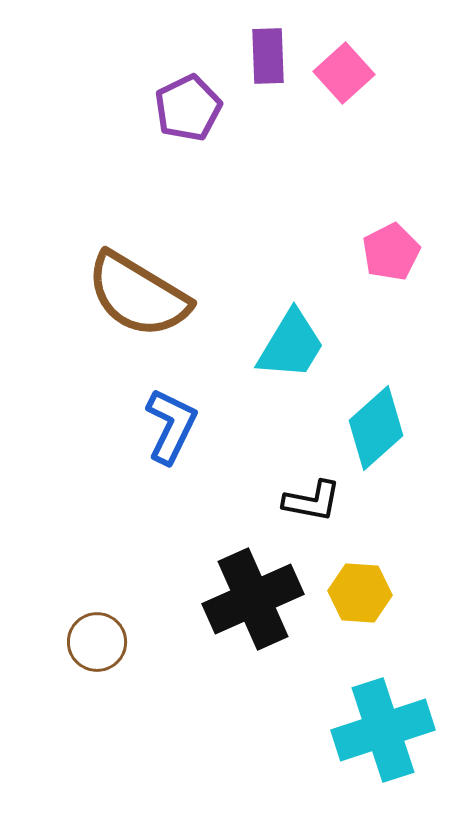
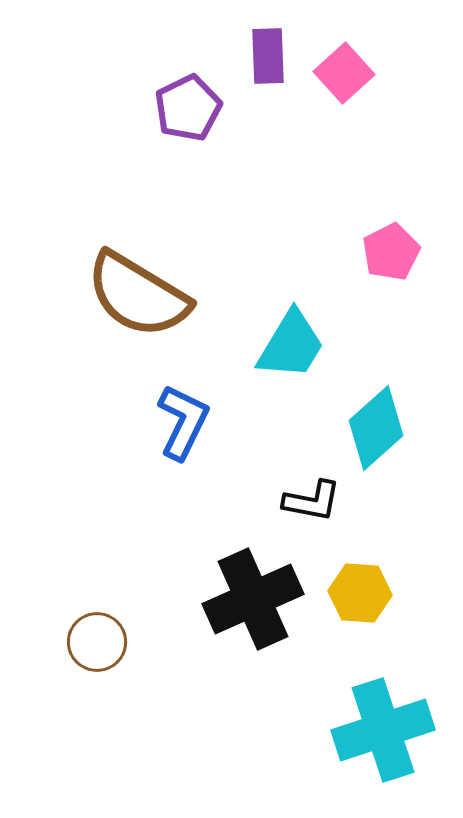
blue L-shape: moved 12 px right, 4 px up
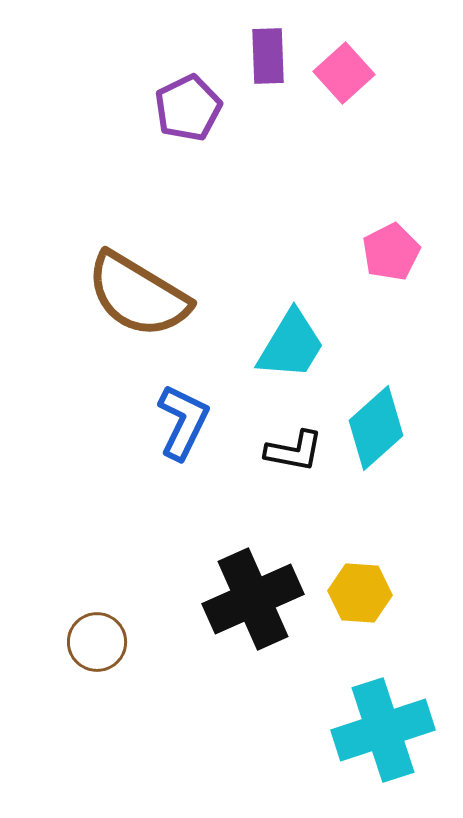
black L-shape: moved 18 px left, 50 px up
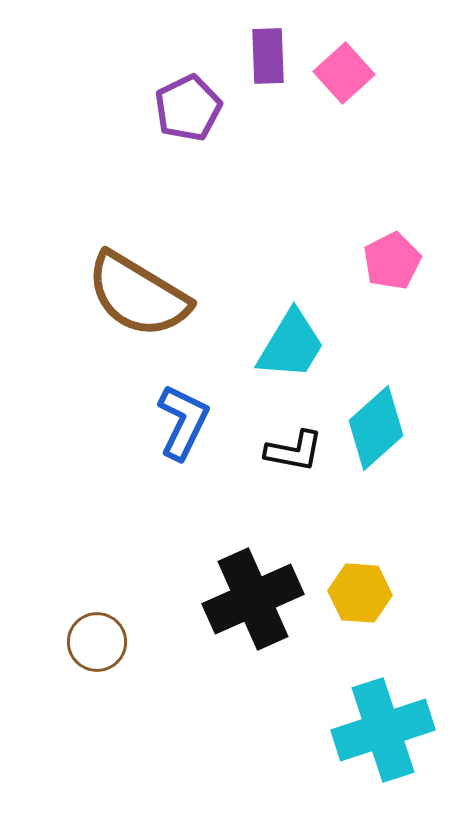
pink pentagon: moved 1 px right, 9 px down
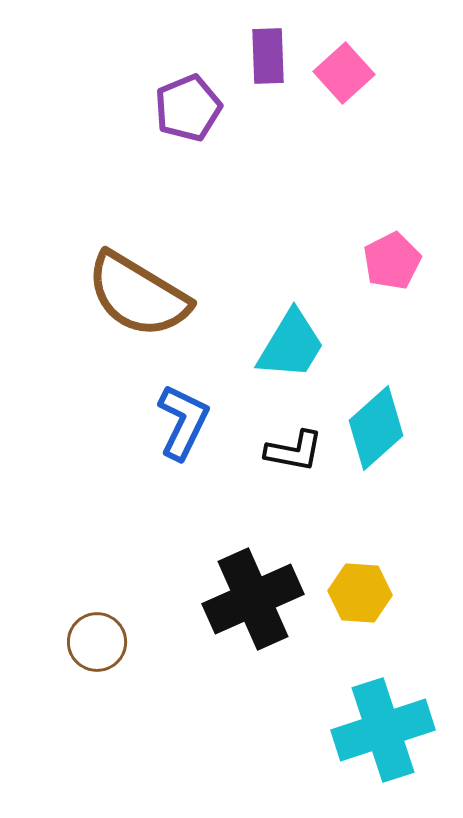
purple pentagon: rotated 4 degrees clockwise
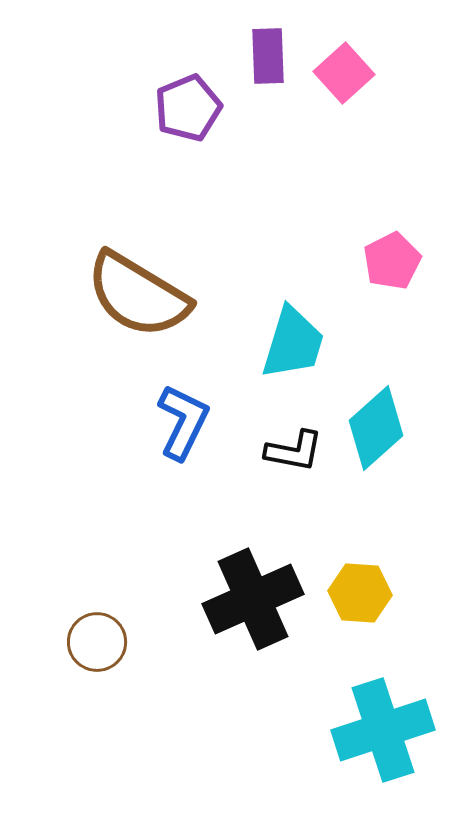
cyan trapezoid: moved 2 px right, 2 px up; rotated 14 degrees counterclockwise
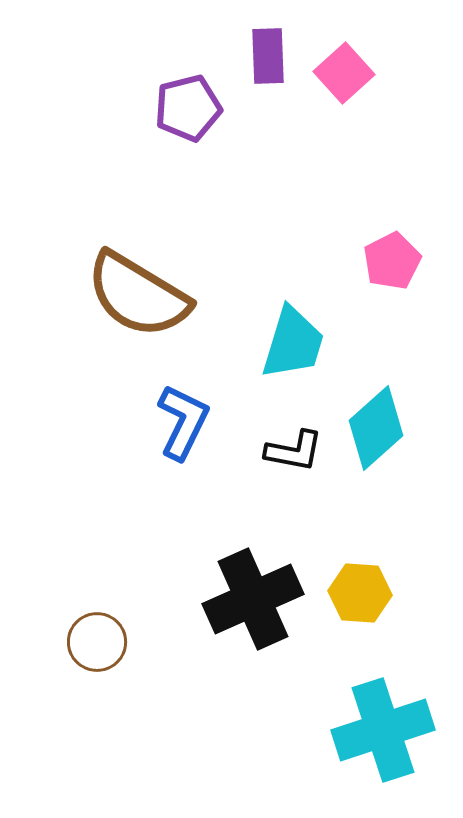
purple pentagon: rotated 8 degrees clockwise
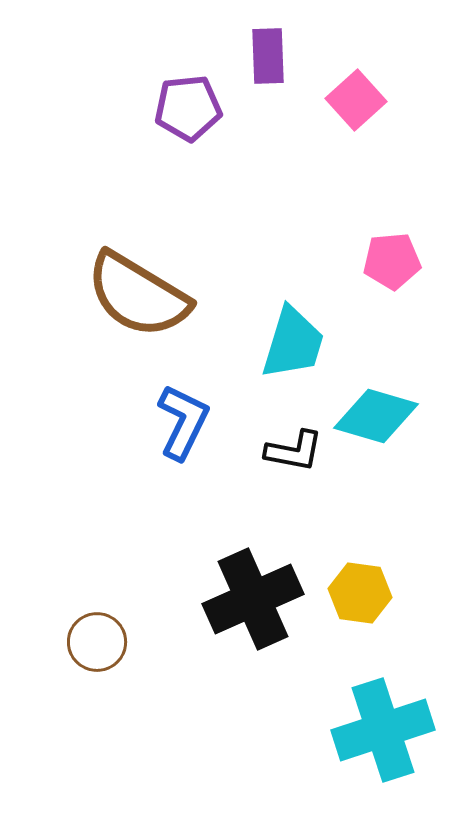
pink square: moved 12 px right, 27 px down
purple pentagon: rotated 8 degrees clockwise
pink pentagon: rotated 22 degrees clockwise
cyan diamond: moved 12 px up; rotated 58 degrees clockwise
yellow hexagon: rotated 4 degrees clockwise
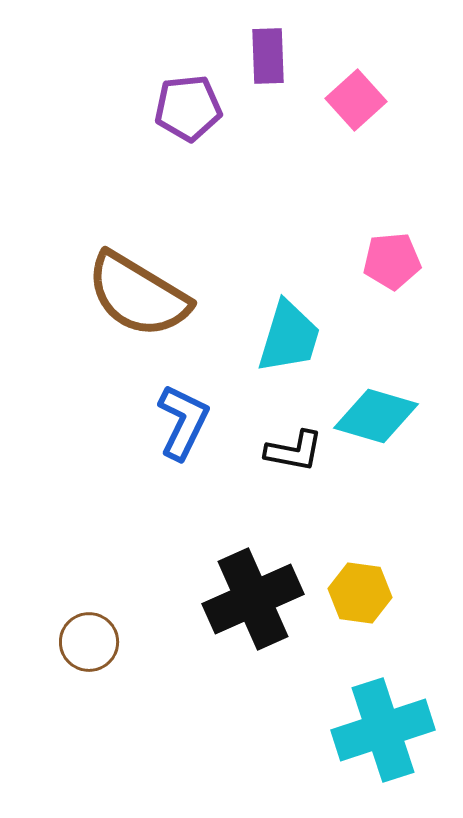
cyan trapezoid: moved 4 px left, 6 px up
brown circle: moved 8 px left
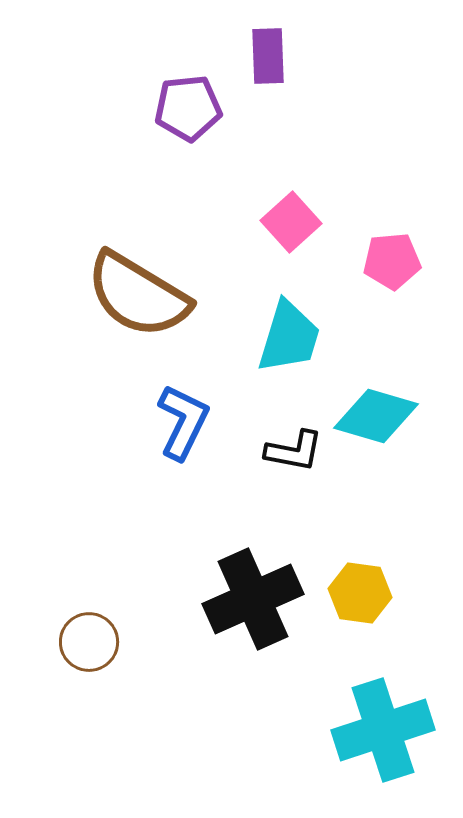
pink square: moved 65 px left, 122 px down
